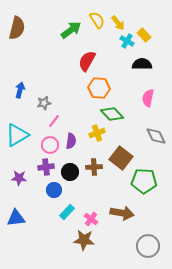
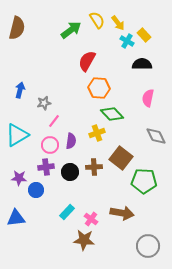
blue circle: moved 18 px left
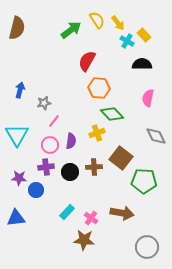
cyan triangle: rotated 30 degrees counterclockwise
pink cross: moved 1 px up
gray circle: moved 1 px left, 1 px down
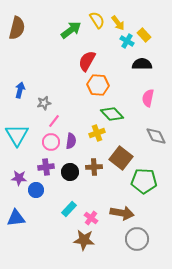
orange hexagon: moved 1 px left, 3 px up
pink circle: moved 1 px right, 3 px up
cyan rectangle: moved 2 px right, 3 px up
gray circle: moved 10 px left, 8 px up
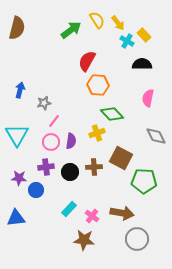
brown square: rotated 10 degrees counterclockwise
pink cross: moved 1 px right, 2 px up
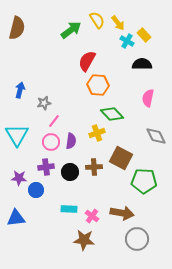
cyan rectangle: rotated 49 degrees clockwise
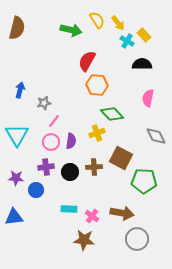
green arrow: rotated 50 degrees clockwise
orange hexagon: moved 1 px left
purple star: moved 3 px left
blue triangle: moved 2 px left, 1 px up
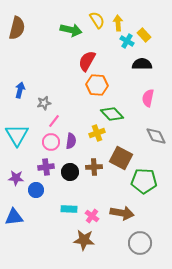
yellow arrow: rotated 147 degrees counterclockwise
gray circle: moved 3 px right, 4 px down
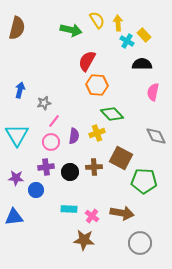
pink semicircle: moved 5 px right, 6 px up
purple semicircle: moved 3 px right, 5 px up
